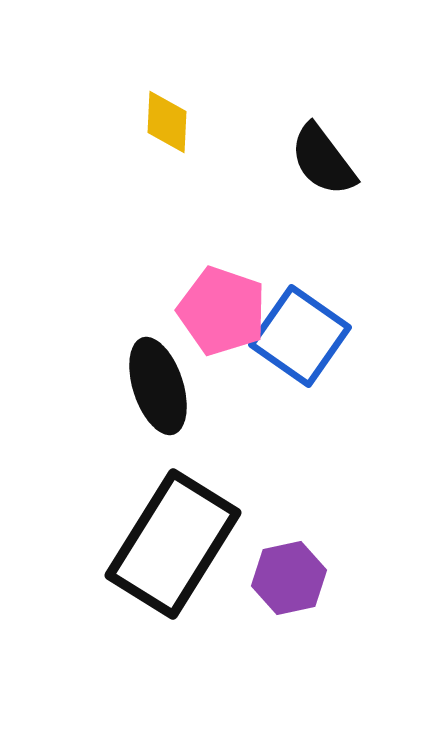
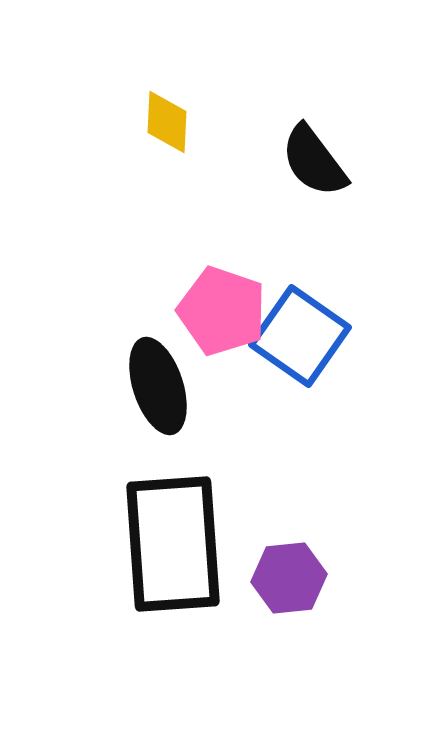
black semicircle: moved 9 px left, 1 px down
black rectangle: rotated 36 degrees counterclockwise
purple hexagon: rotated 6 degrees clockwise
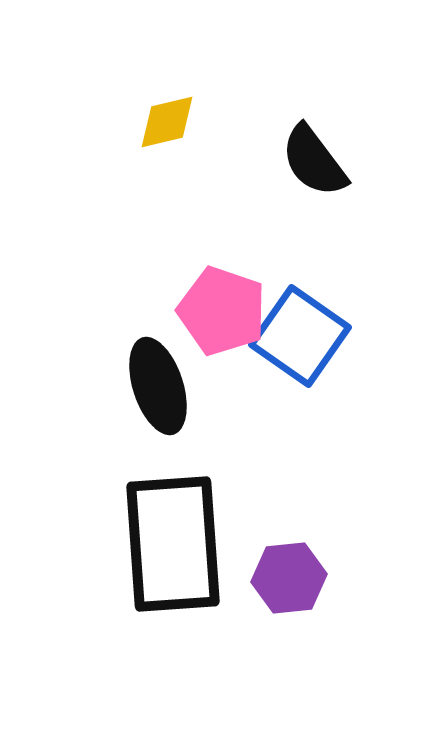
yellow diamond: rotated 74 degrees clockwise
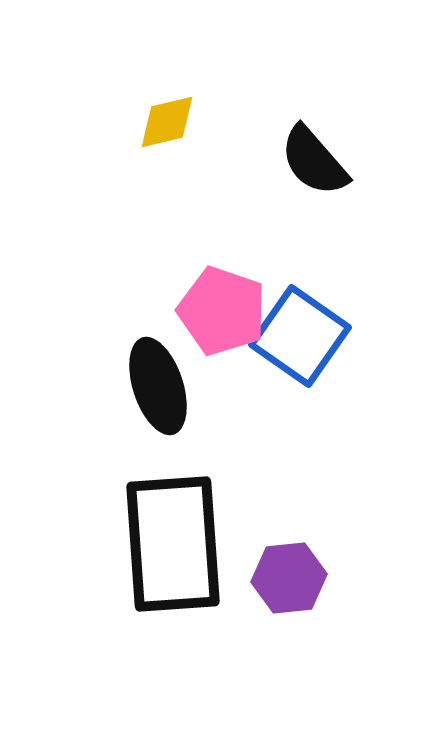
black semicircle: rotated 4 degrees counterclockwise
